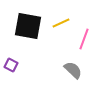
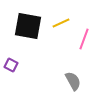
gray semicircle: moved 11 px down; rotated 18 degrees clockwise
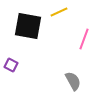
yellow line: moved 2 px left, 11 px up
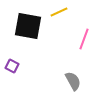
purple square: moved 1 px right, 1 px down
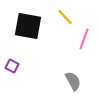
yellow line: moved 6 px right, 5 px down; rotated 72 degrees clockwise
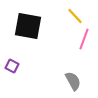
yellow line: moved 10 px right, 1 px up
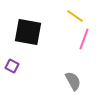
yellow line: rotated 12 degrees counterclockwise
black square: moved 6 px down
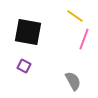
purple square: moved 12 px right
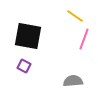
black square: moved 4 px down
gray semicircle: rotated 66 degrees counterclockwise
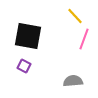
yellow line: rotated 12 degrees clockwise
